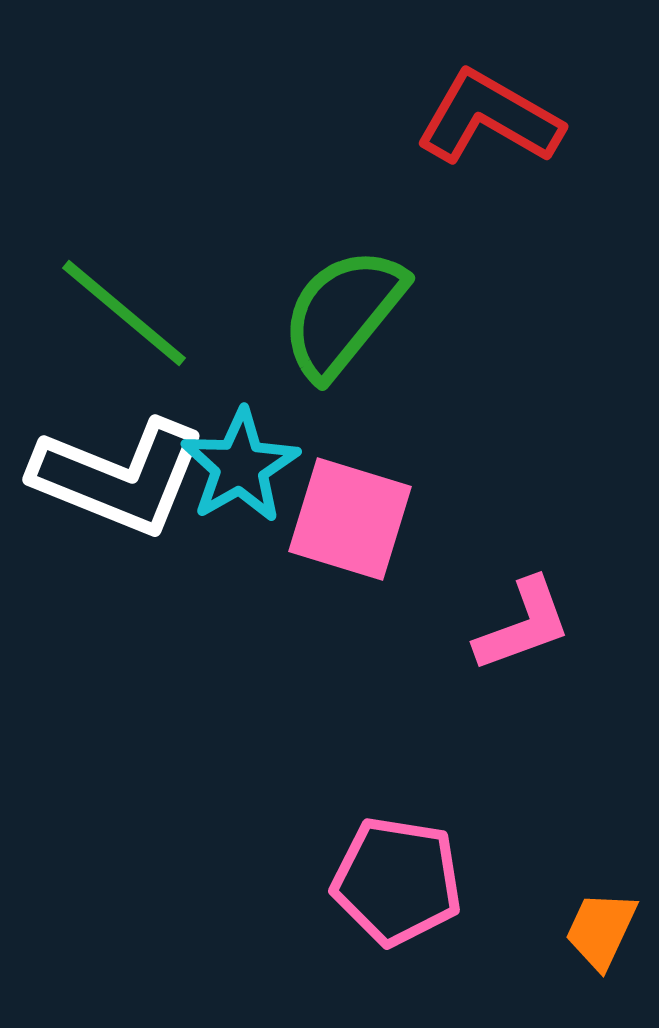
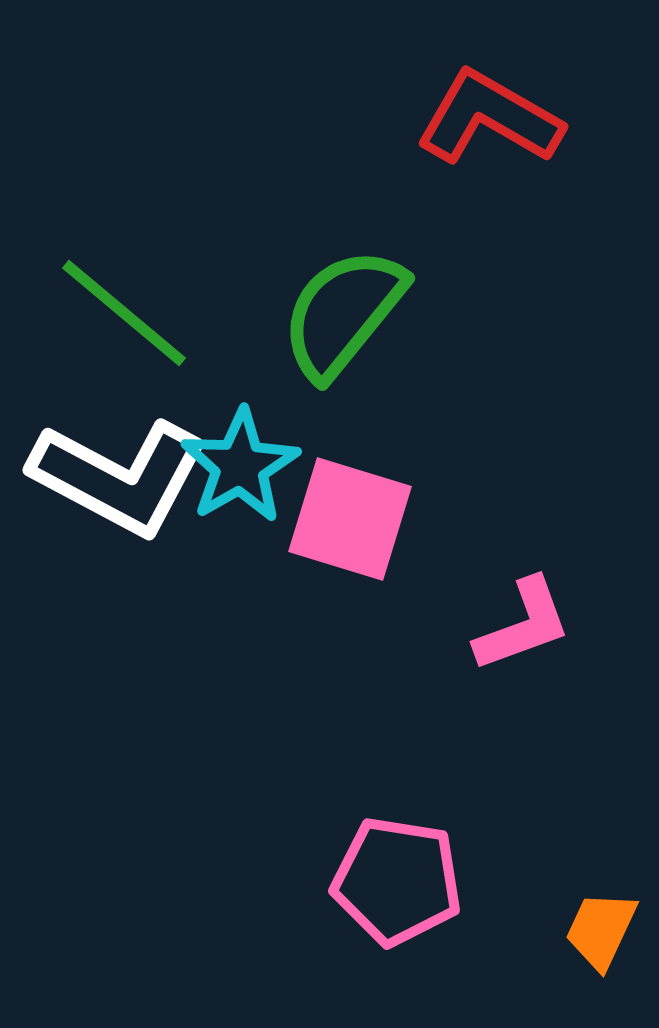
white L-shape: rotated 6 degrees clockwise
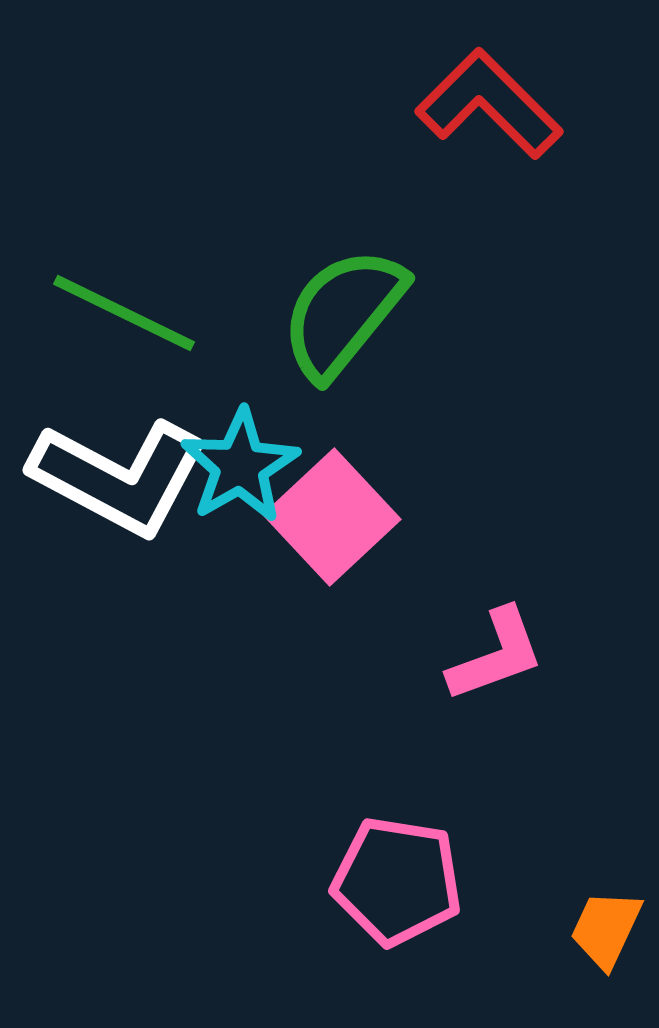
red L-shape: moved 14 px up; rotated 15 degrees clockwise
green line: rotated 14 degrees counterclockwise
pink square: moved 18 px left, 2 px up; rotated 30 degrees clockwise
pink L-shape: moved 27 px left, 30 px down
orange trapezoid: moved 5 px right, 1 px up
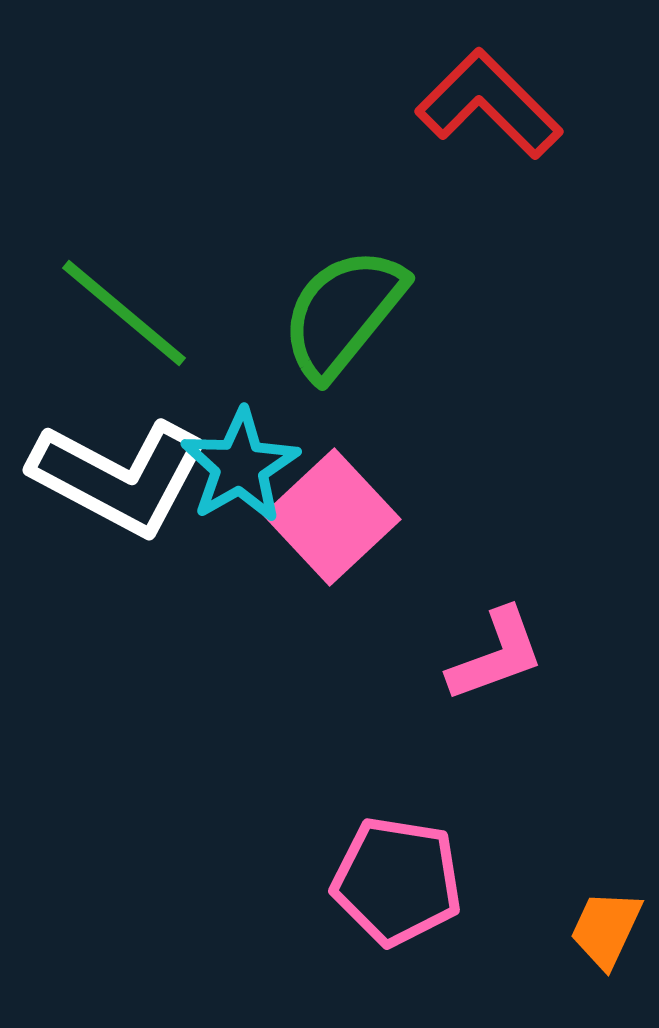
green line: rotated 14 degrees clockwise
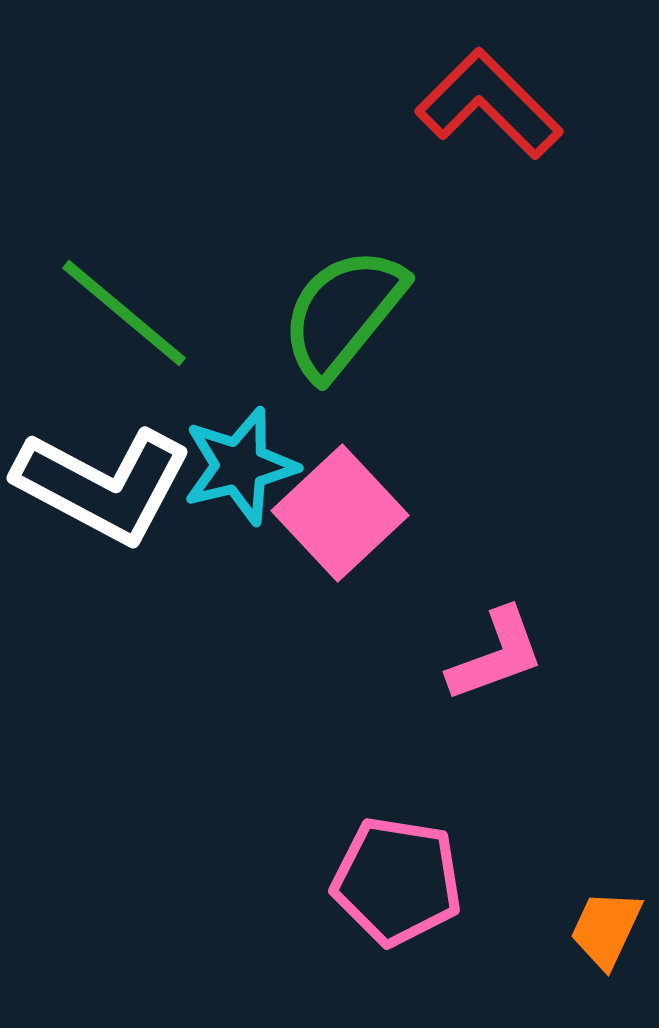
cyan star: rotated 16 degrees clockwise
white L-shape: moved 16 px left, 8 px down
pink square: moved 8 px right, 4 px up
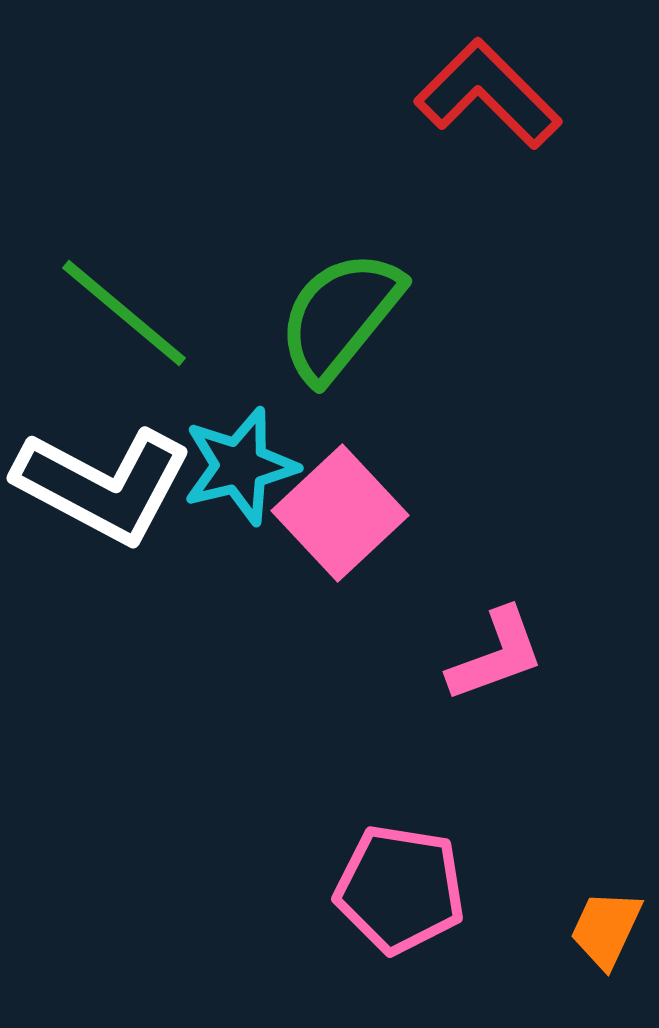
red L-shape: moved 1 px left, 10 px up
green semicircle: moved 3 px left, 3 px down
pink pentagon: moved 3 px right, 8 px down
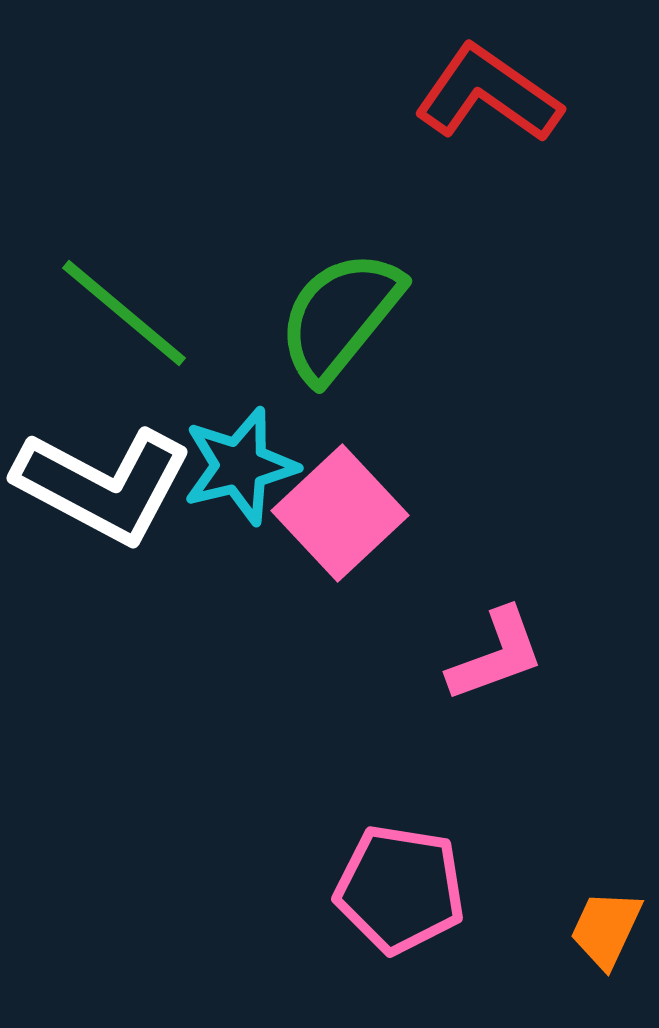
red L-shape: rotated 10 degrees counterclockwise
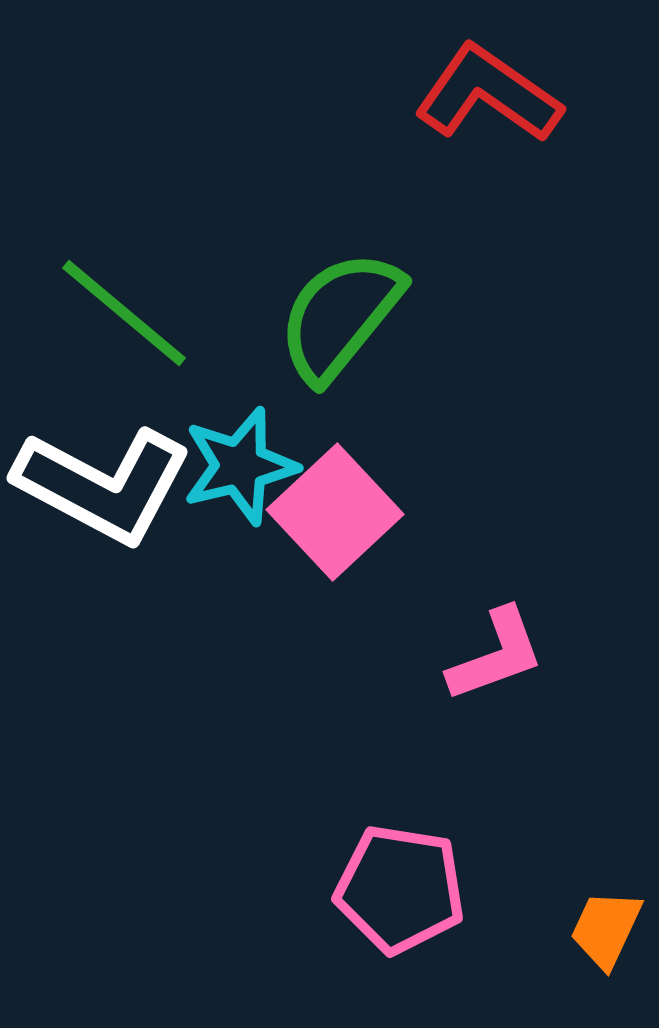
pink square: moved 5 px left, 1 px up
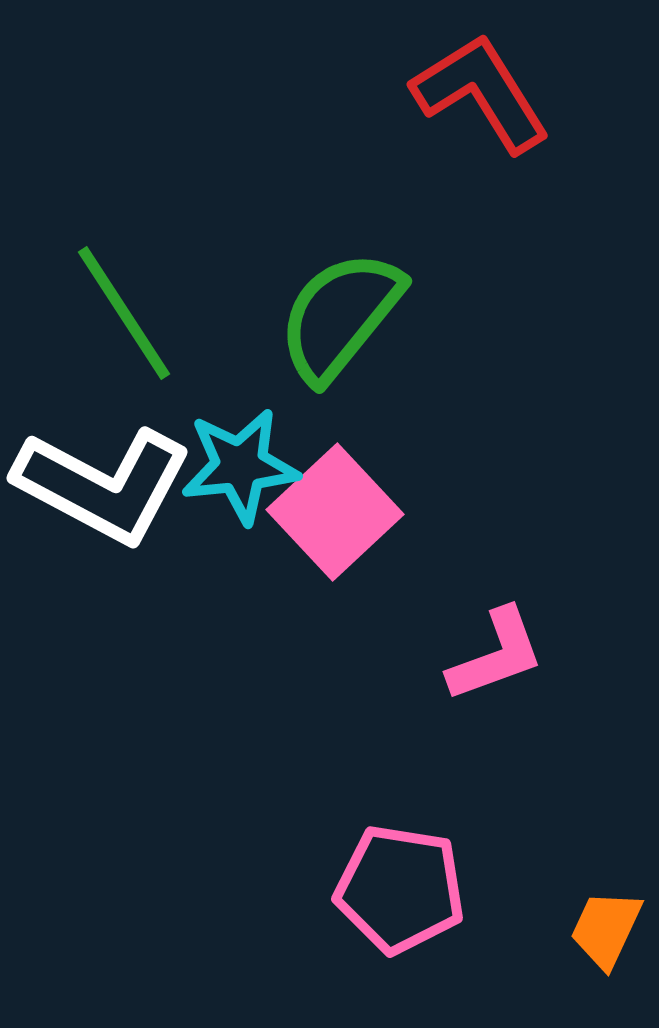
red L-shape: moved 7 px left, 1 px up; rotated 23 degrees clockwise
green line: rotated 17 degrees clockwise
cyan star: rotated 8 degrees clockwise
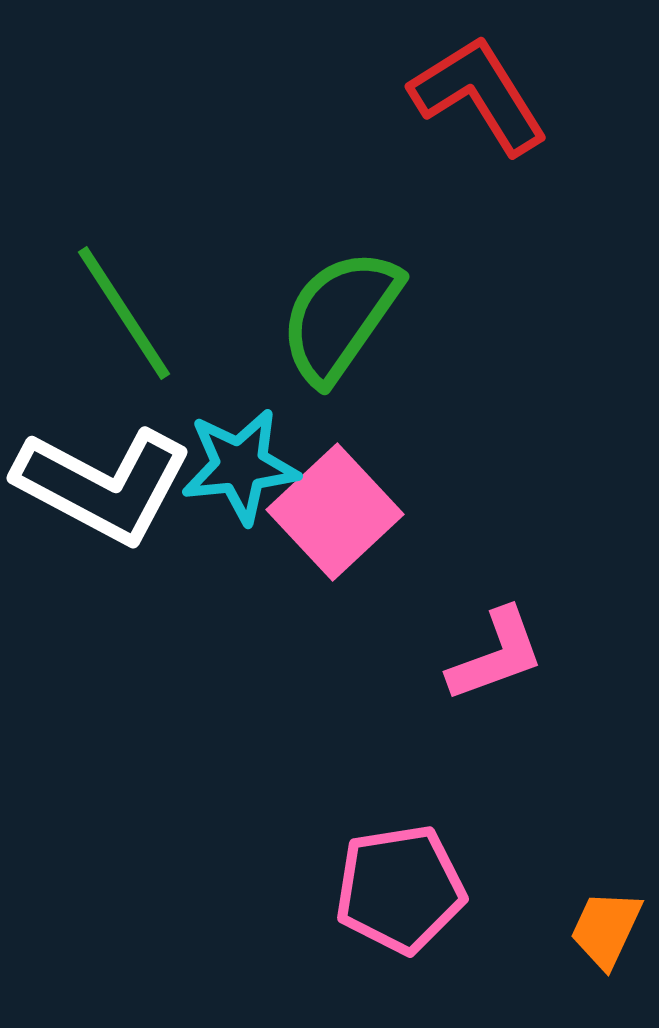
red L-shape: moved 2 px left, 2 px down
green semicircle: rotated 4 degrees counterclockwise
pink pentagon: rotated 18 degrees counterclockwise
